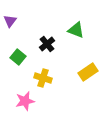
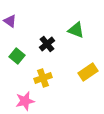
purple triangle: rotated 32 degrees counterclockwise
green square: moved 1 px left, 1 px up
yellow cross: rotated 36 degrees counterclockwise
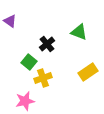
green triangle: moved 3 px right, 2 px down
green square: moved 12 px right, 6 px down
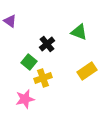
yellow rectangle: moved 1 px left, 1 px up
pink star: moved 2 px up
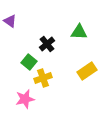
green triangle: rotated 18 degrees counterclockwise
